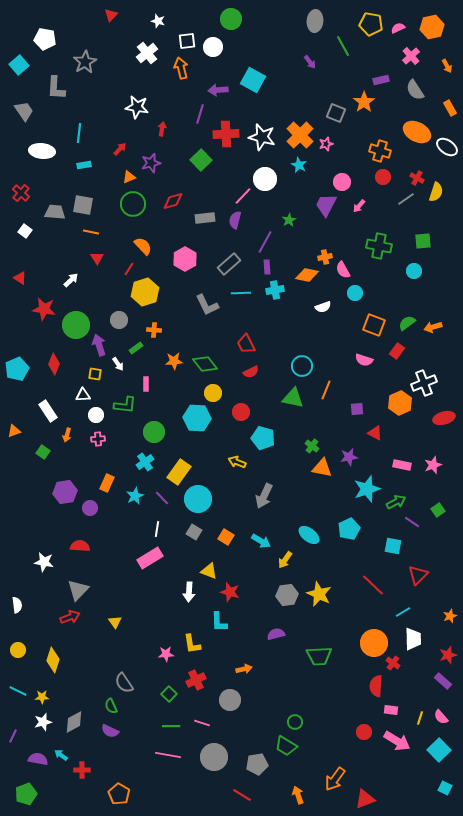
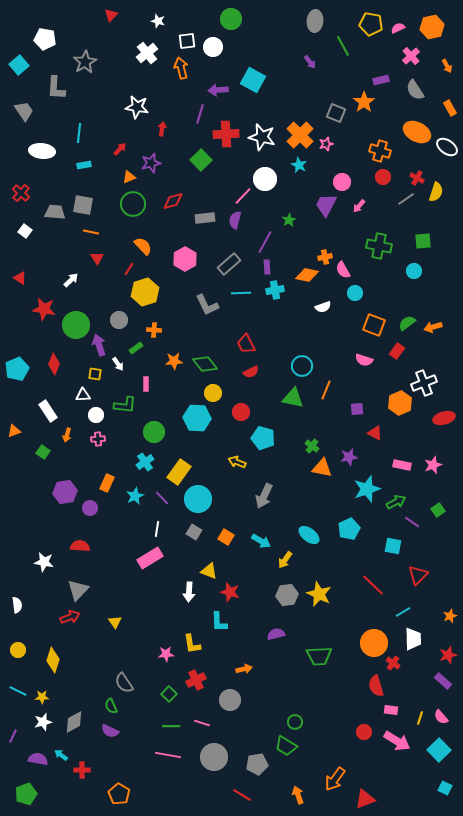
red semicircle at (376, 686): rotated 20 degrees counterclockwise
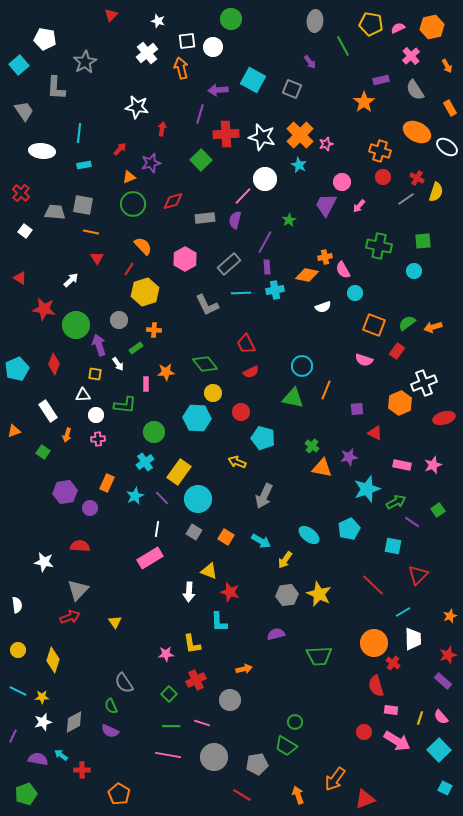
gray square at (336, 113): moved 44 px left, 24 px up
orange star at (174, 361): moved 8 px left, 11 px down
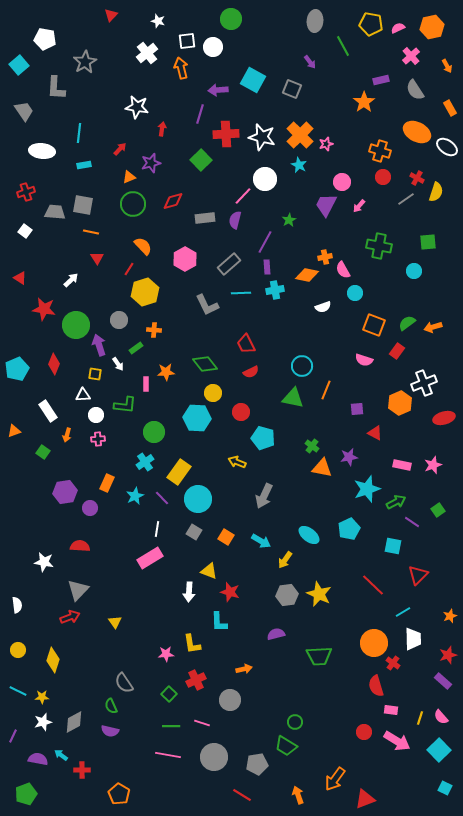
red cross at (21, 193): moved 5 px right, 1 px up; rotated 30 degrees clockwise
green square at (423, 241): moved 5 px right, 1 px down
purple semicircle at (110, 731): rotated 12 degrees counterclockwise
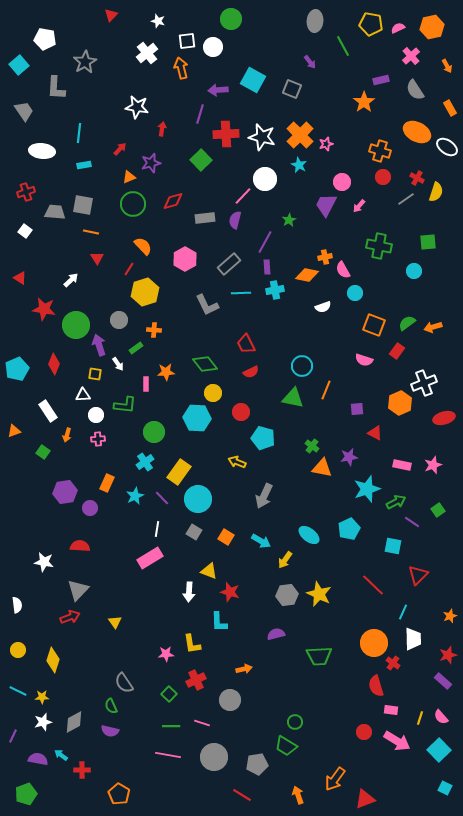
cyan line at (403, 612): rotated 35 degrees counterclockwise
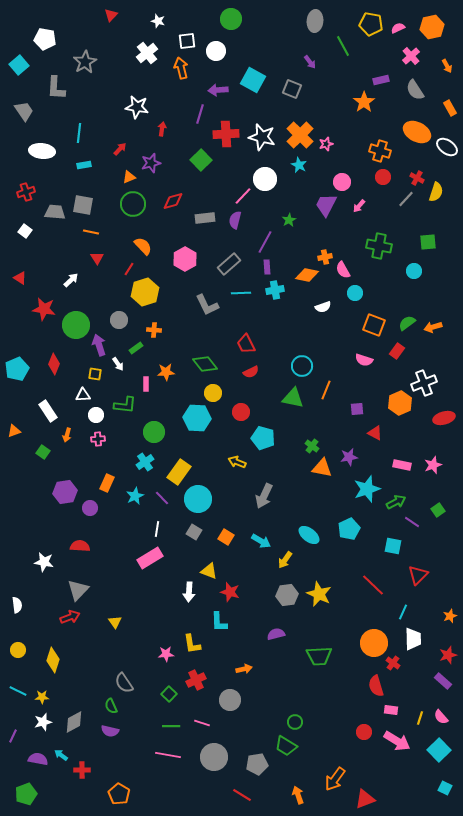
white circle at (213, 47): moved 3 px right, 4 px down
gray line at (406, 199): rotated 12 degrees counterclockwise
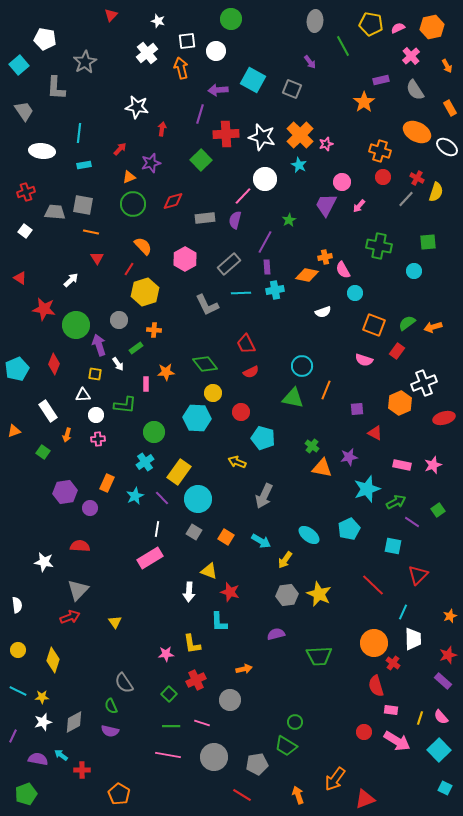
white semicircle at (323, 307): moved 5 px down
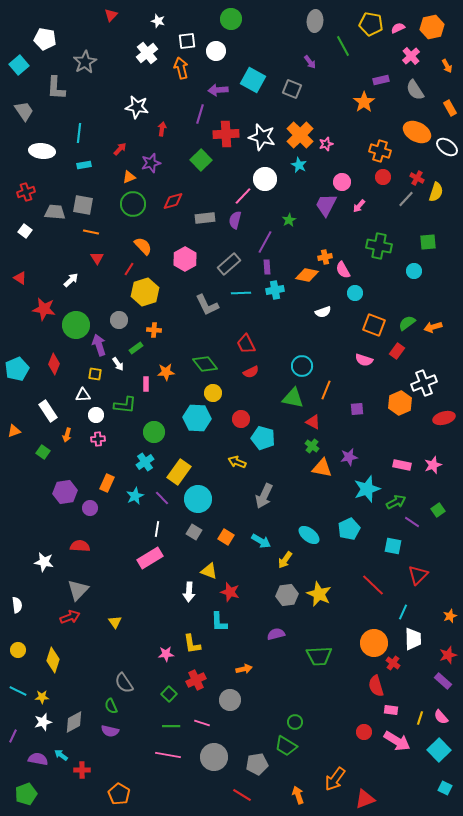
red circle at (241, 412): moved 7 px down
red triangle at (375, 433): moved 62 px left, 11 px up
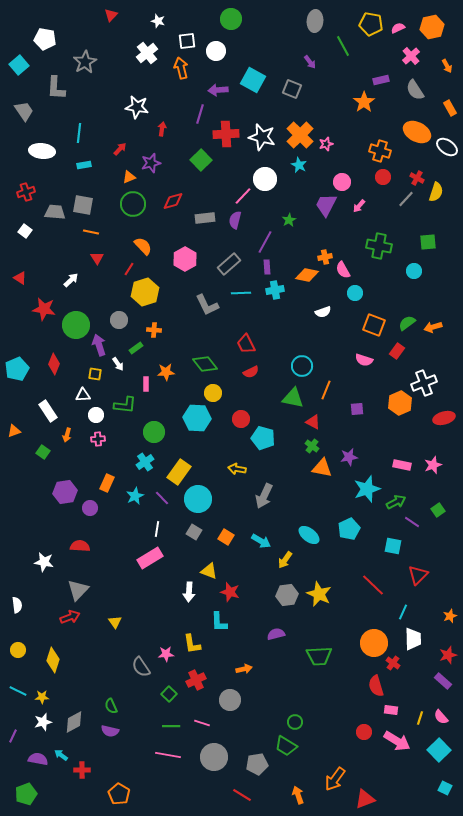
yellow arrow at (237, 462): moved 7 px down; rotated 12 degrees counterclockwise
gray semicircle at (124, 683): moved 17 px right, 16 px up
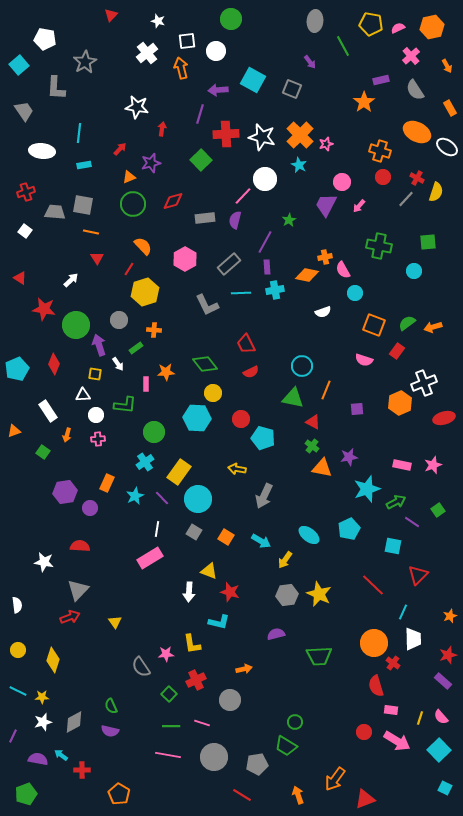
cyan L-shape at (219, 622): rotated 75 degrees counterclockwise
